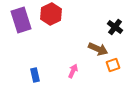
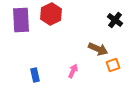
purple rectangle: rotated 15 degrees clockwise
black cross: moved 7 px up
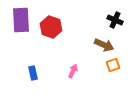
red hexagon: moved 13 px down; rotated 15 degrees counterclockwise
black cross: rotated 14 degrees counterclockwise
brown arrow: moved 6 px right, 4 px up
blue rectangle: moved 2 px left, 2 px up
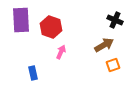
brown arrow: rotated 54 degrees counterclockwise
pink arrow: moved 12 px left, 19 px up
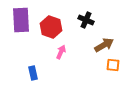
black cross: moved 29 px left
orange square: rotated 24 degrees clockwise
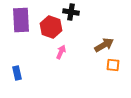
black cross: moved 15 px left, 8 px up; rotated 14 degrees counterclockwise
blue rectangle: moved 16 px left
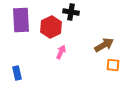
red hexagon: rotated 15 degrees clockwise
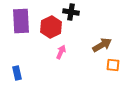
purple rectangle: moved 1 px down
brown arrow: moved 2 px left
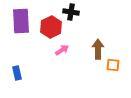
brown arrow: moved 4 px left, 4 px down; rotated 60 degrees counterclockwise
pink arrow: moved 1 px right, 2 px up; rotated 32 degrees clockwise
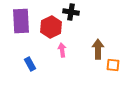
pink arrow: rotated 64 degrees counterclockwise
blue rectangle: moved 13 px right, 9 px up; rotated 16 degrees counterclockwise
